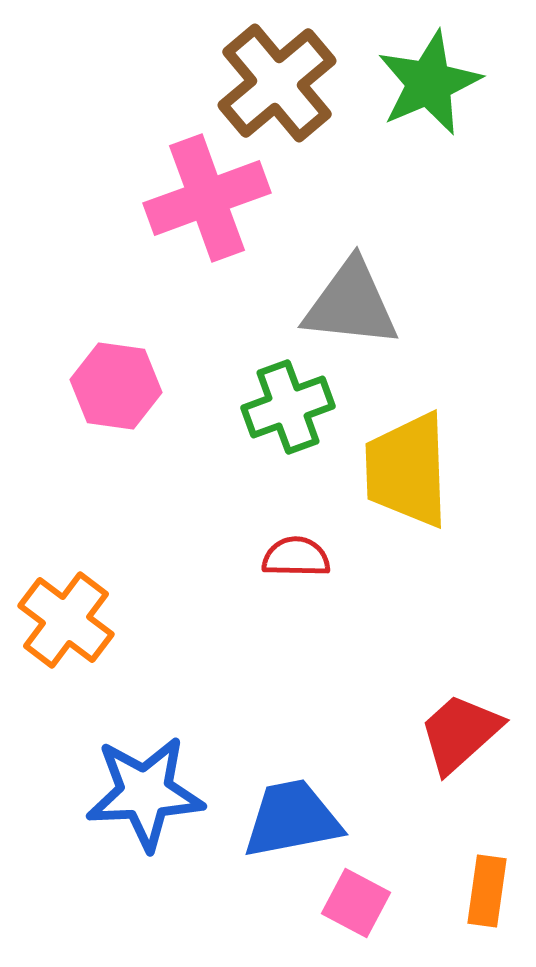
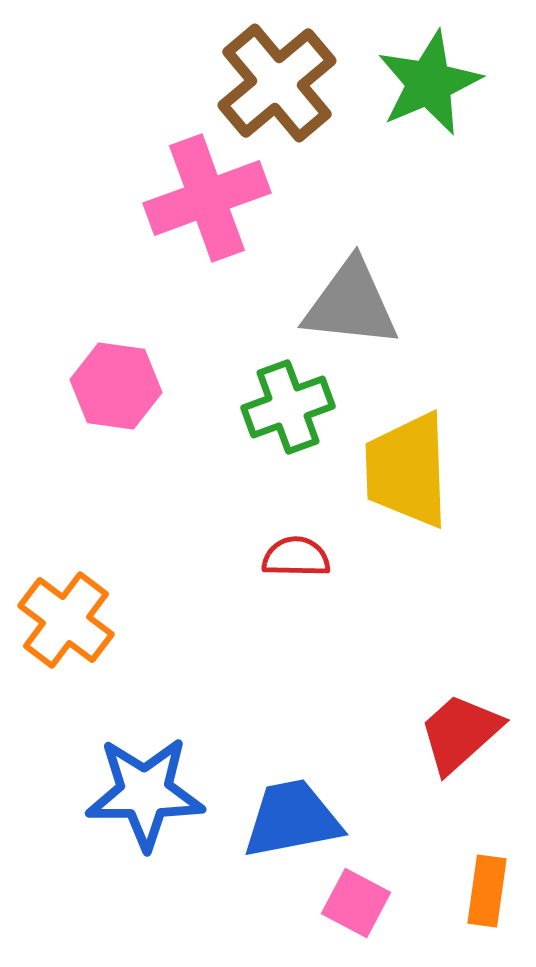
blue star: rotated 3 degrees clockwise
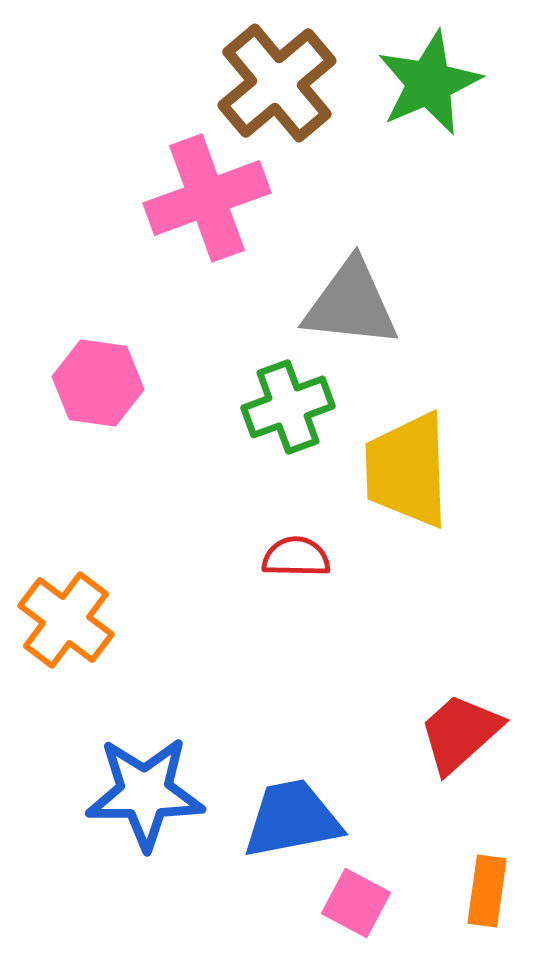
pink hexagon: moved 18 px left, 3 px up
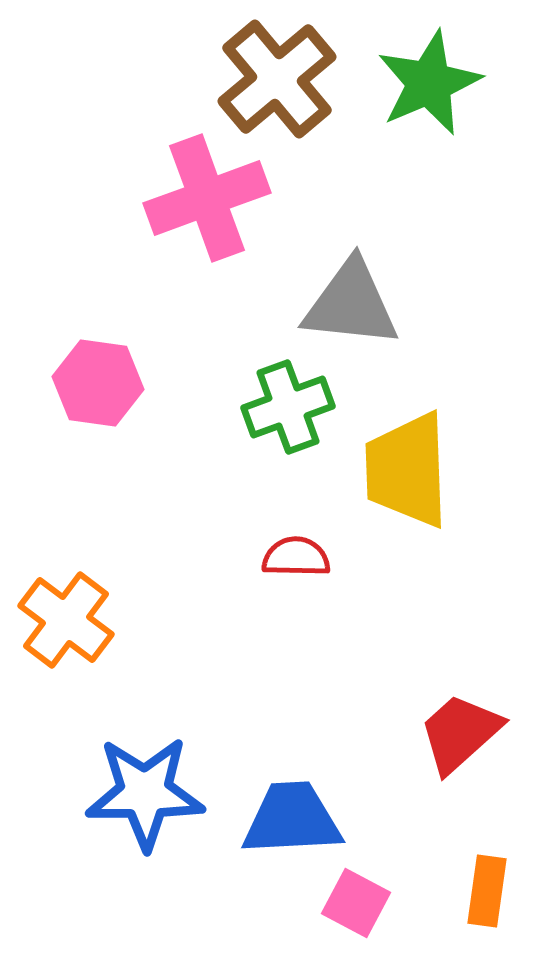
brown cross: moved 4 px up
blue trapezoid: rotated 8 degrees clockwise
